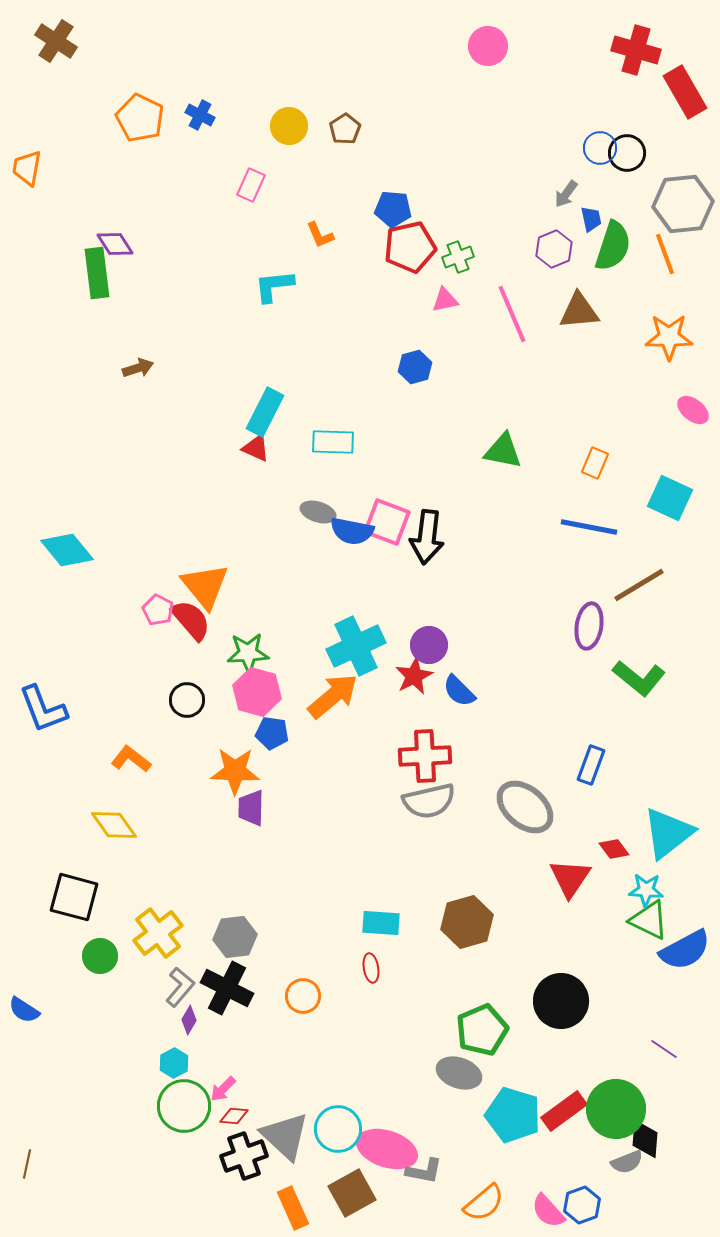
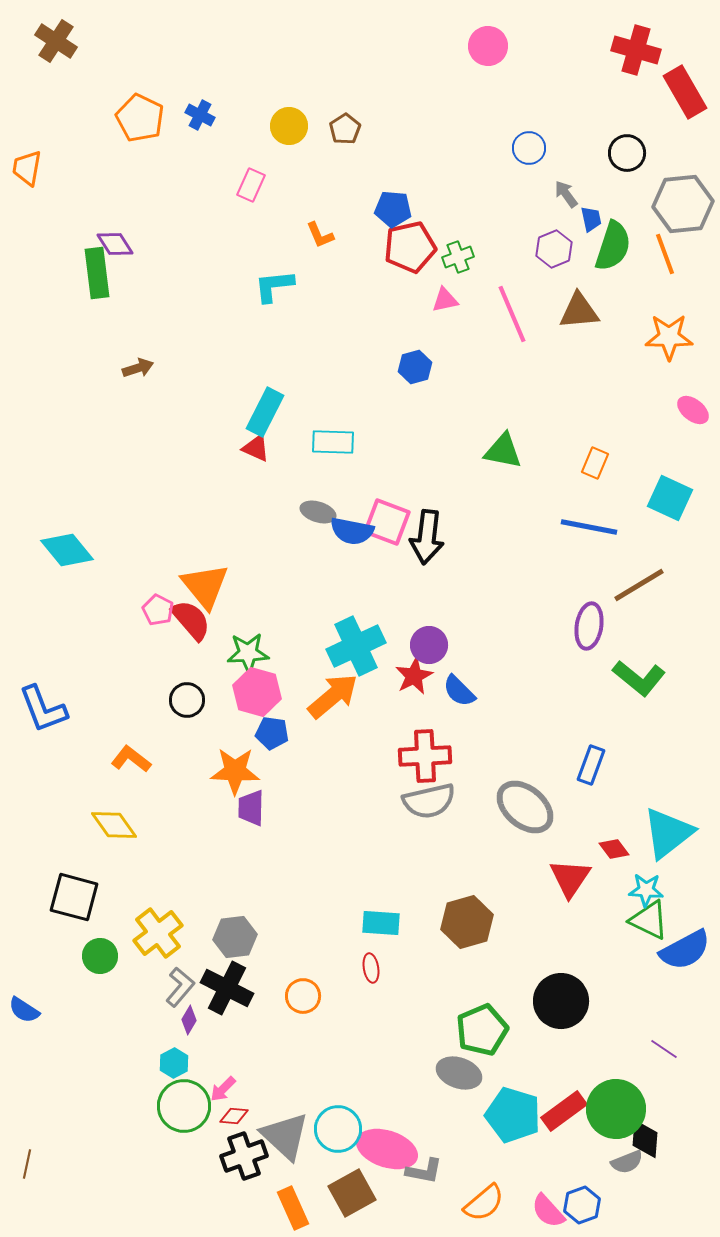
blue circle at (600, 148): moved 71 px left
gray arrow at (566, 194): rotated 108 degrees clockwise
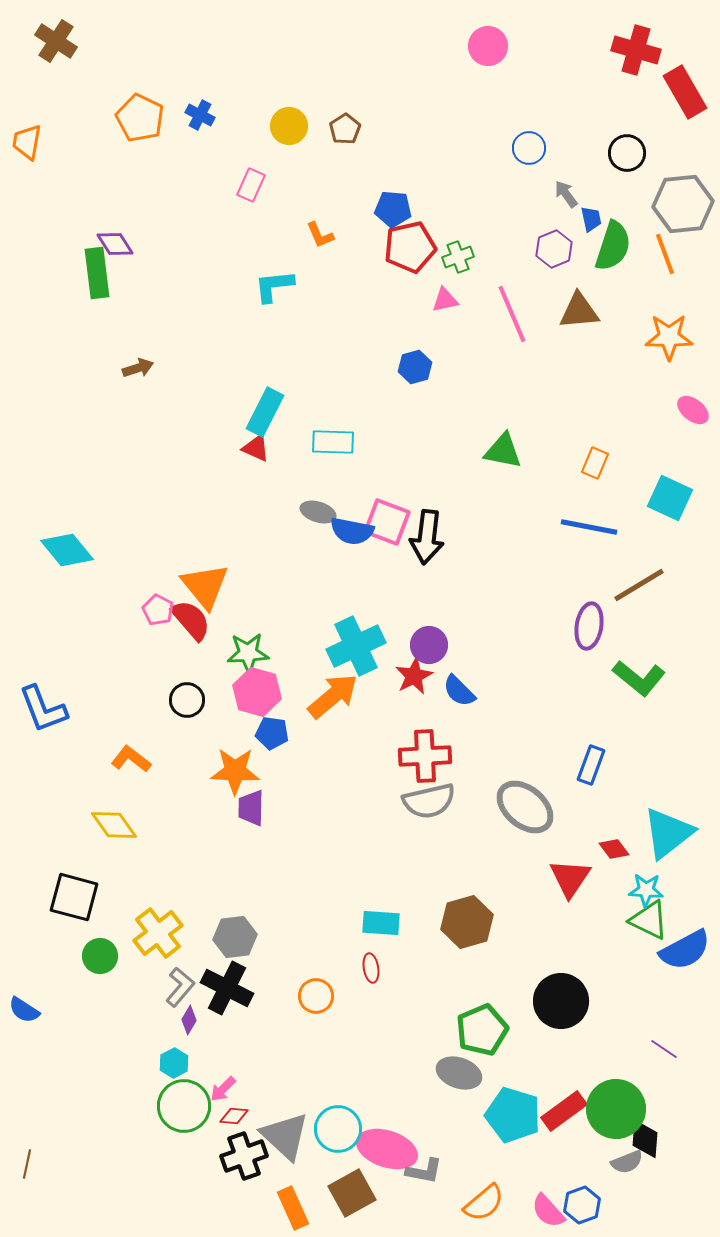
orange trapezoid at (27, 168): moved 26 px up
orange circle at (303, 996): moved 13 px right
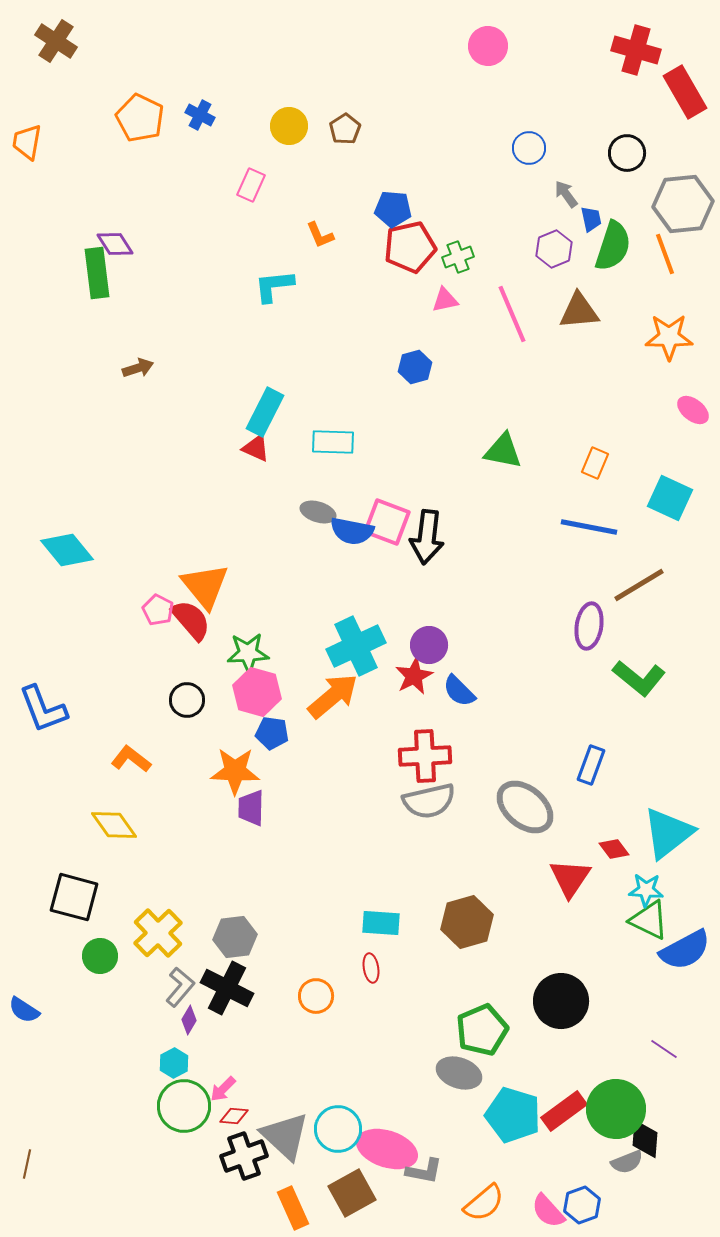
yellow cross at (158, 933): rotated 6 degrees counterclockwise
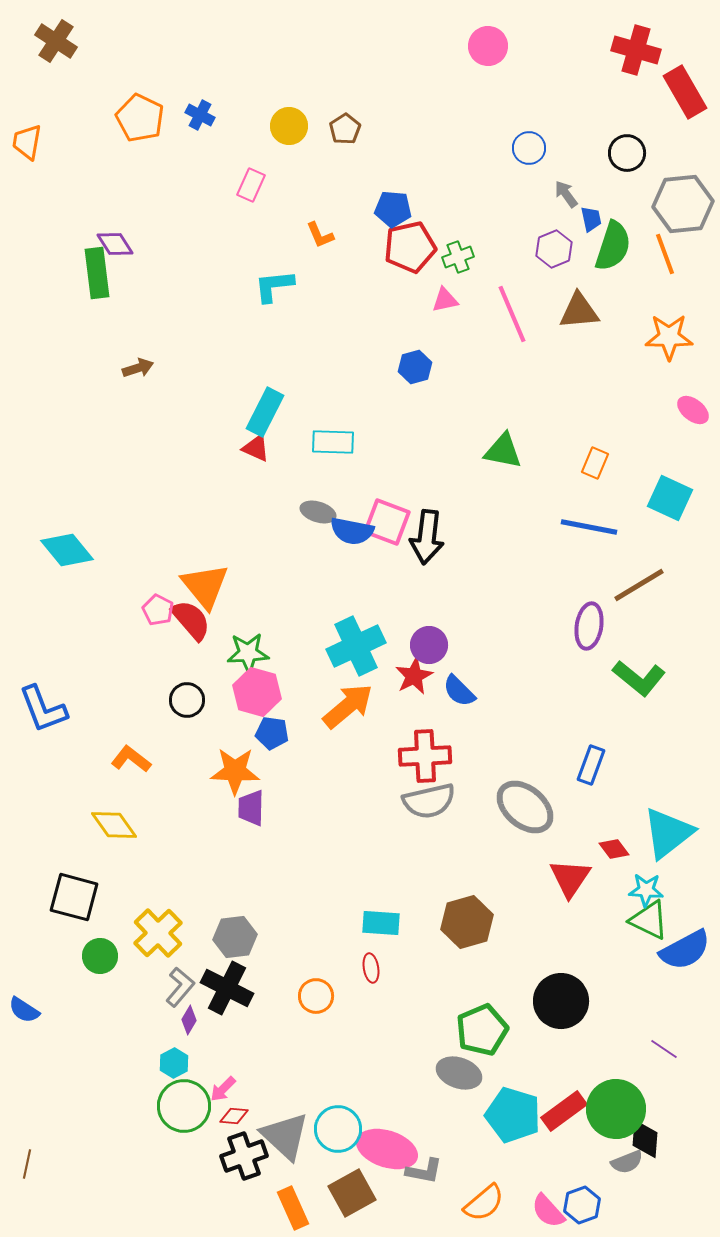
orange arrow at (333, 696): moved 15 px right, 10 px down
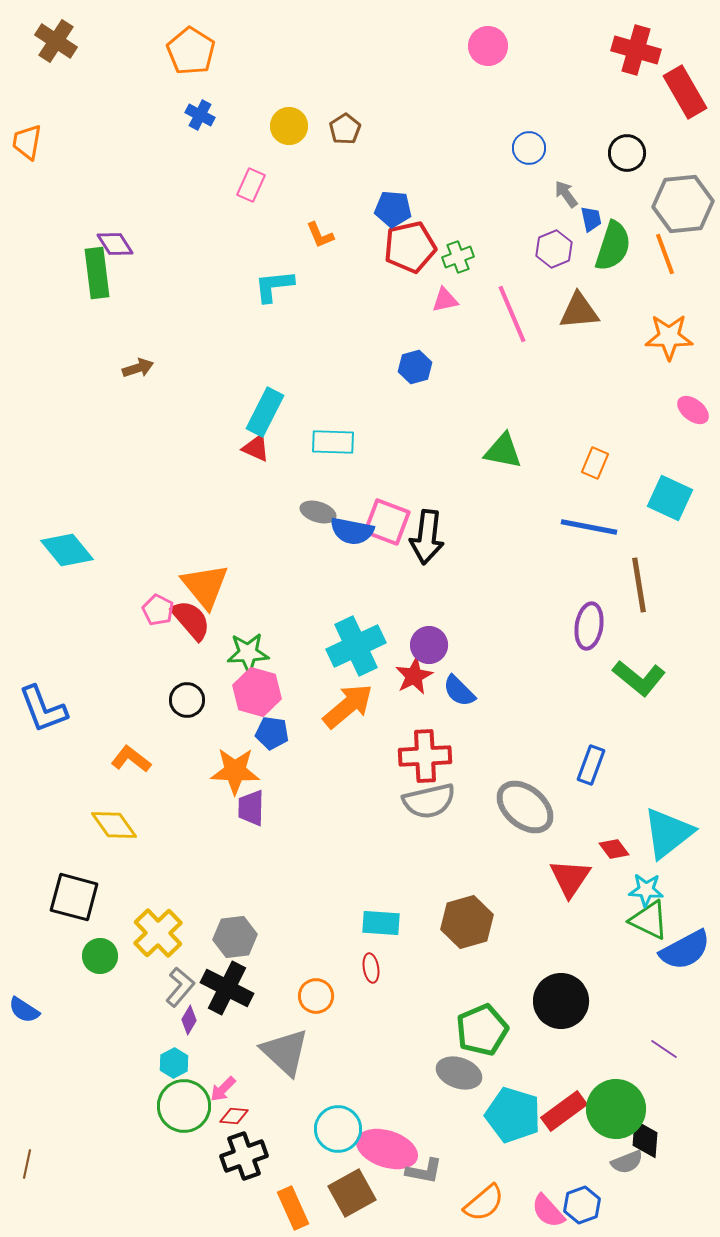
orange pentagon at (140, 118): moved 51 px right, 67 px up; rotated 6 degrees clockwise
brown line at (639, 585): rotated 68 degrees counterclockwise
gray triangle at (285, 1136): moved 84 px up
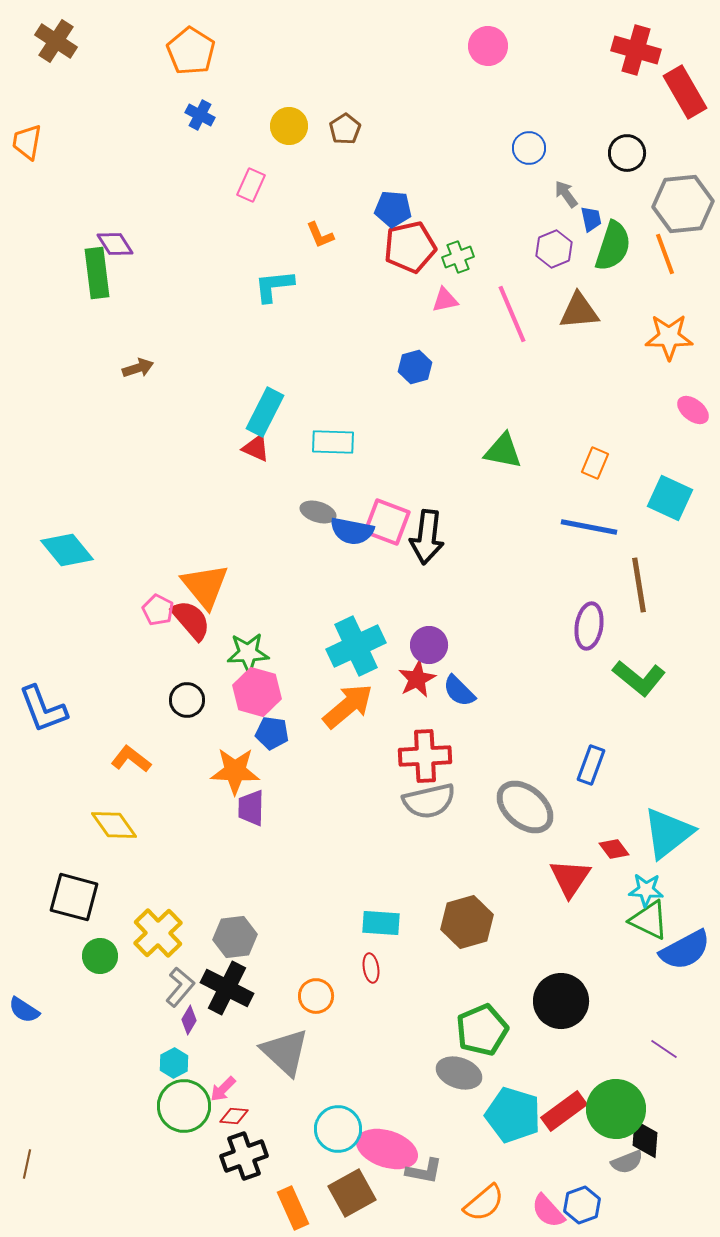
red star at (414, 676): moved 3 px right, 3 px down
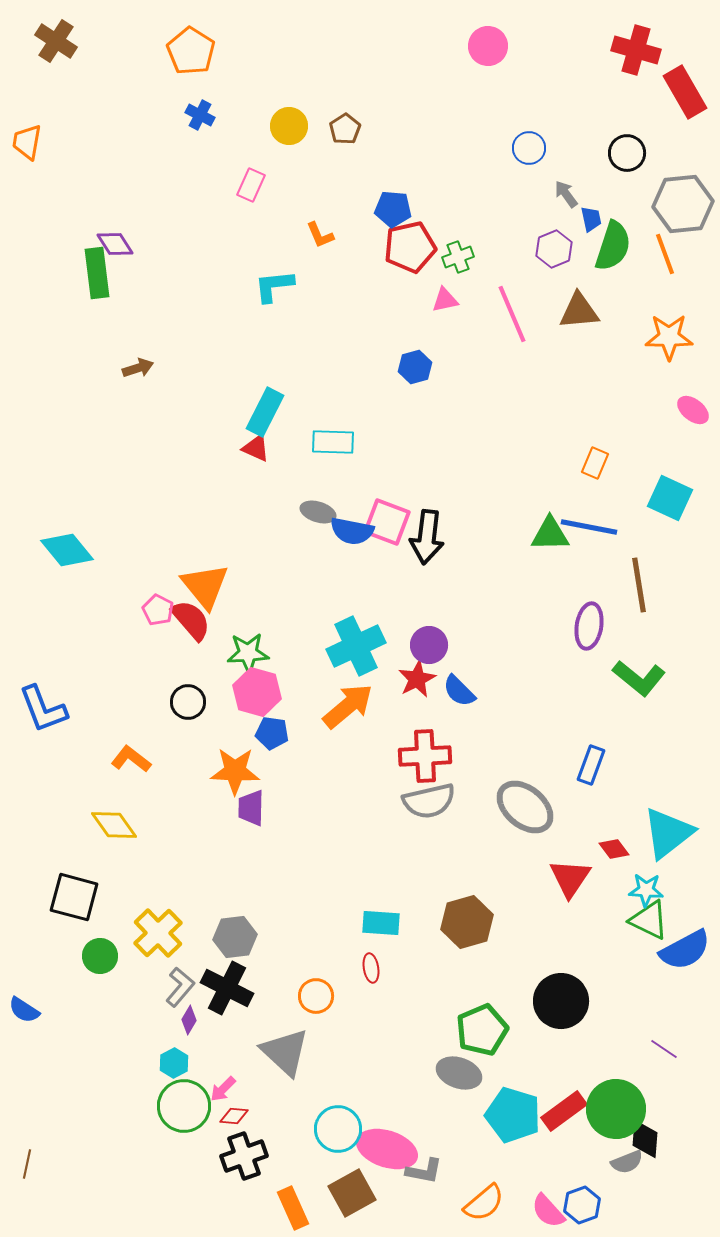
green triangle at (503, 451): moved 47 px right, 83 px down; rotated 12 degrees counterclockwise
black circle at (187, 700): moved 1 px right, 2 px down
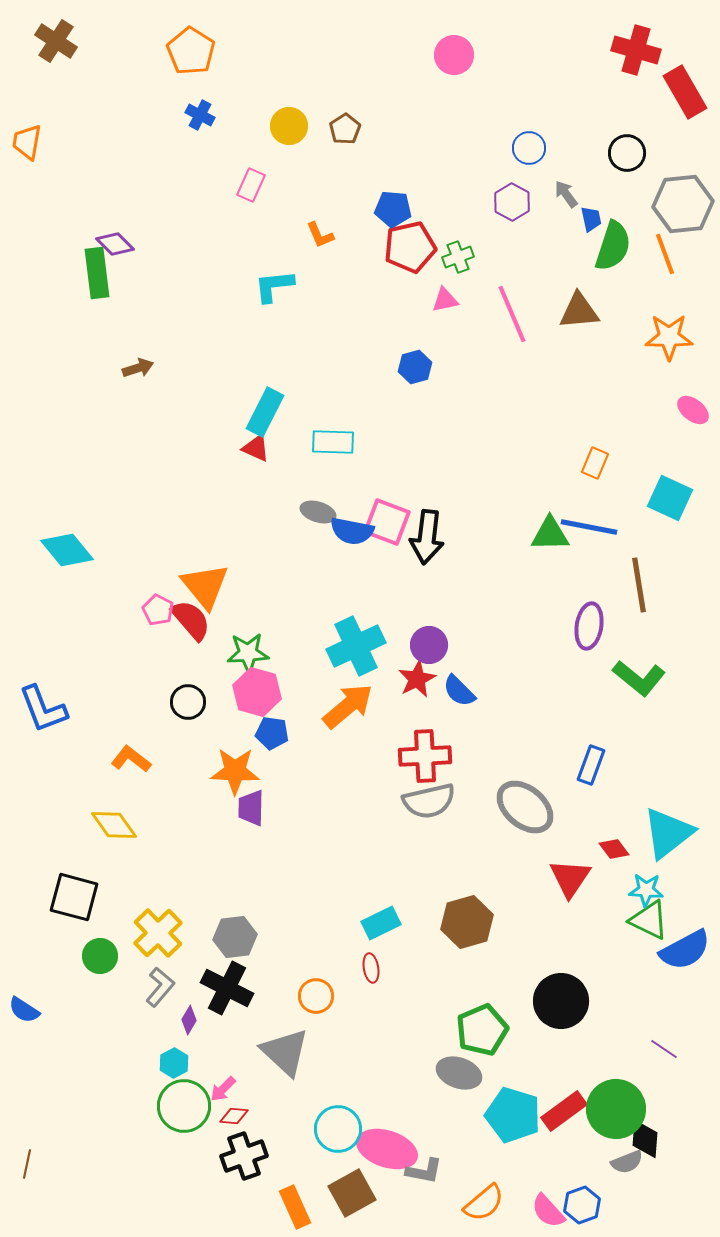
pink circle at (488, 46): moved 34 px left, 9 px down
purple diamond at (115, 244): rotated 12 degrees counterclockwise
purple hexagon at (554, 249): moved 42 px left, 47 px up; rotated 9 degrees counterclockwise
cyan rectangle at (381, 923): rotated 30 degrees counterclockwise
gray L-shape at (180, 987): moved 20 px left
orange rectangle at (293, 1208): moved 2 px right, 1 px up
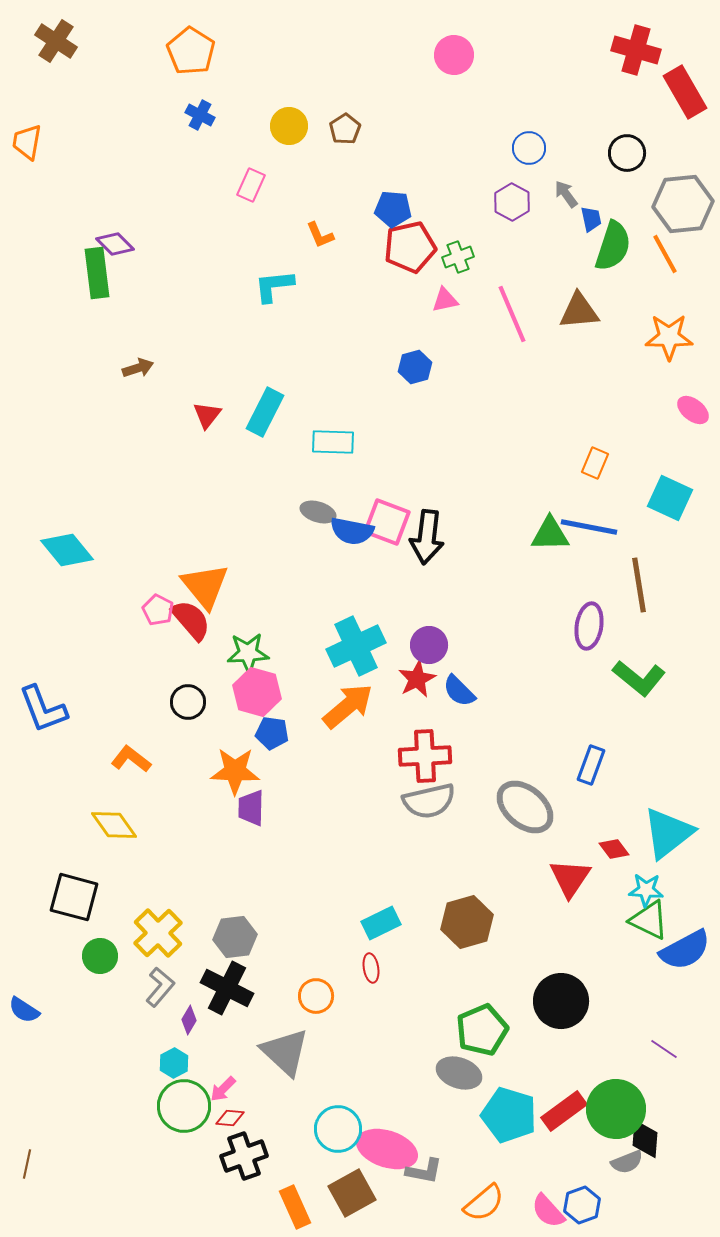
orange line at (665, 254): rotated 9 degrees counterclockwise
red triangle at (256, 448): moved 49 px left, 33 px up; rotated 44 degrees clockwise
cyan pentagon at (513, 1115): moved 4 px left
red diamond at (234, 1116): moved 4 px left, 2 px down
